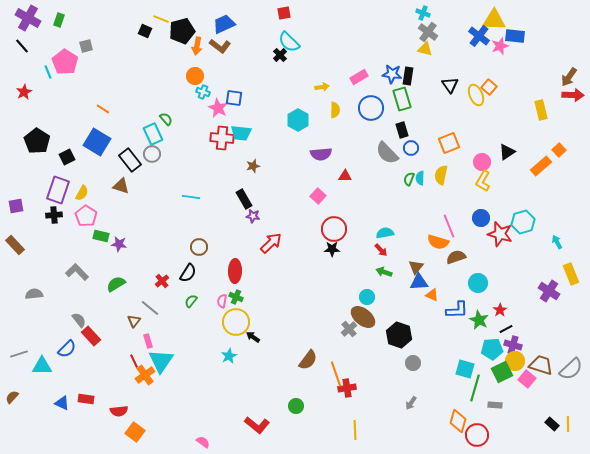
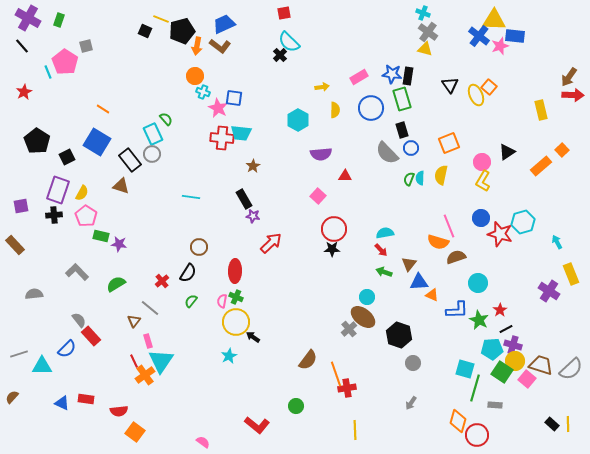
orange square at (559, 150): moved 3 px right
brown star at (253, 166): rotated 16 degrees counterclockwise
purple square at (16, 206): moved 5 px right
brown triangle at (416, 267): moved 7 px left, 3 px up
green square at (502, 372): rotated 30 degrees counterclockwise
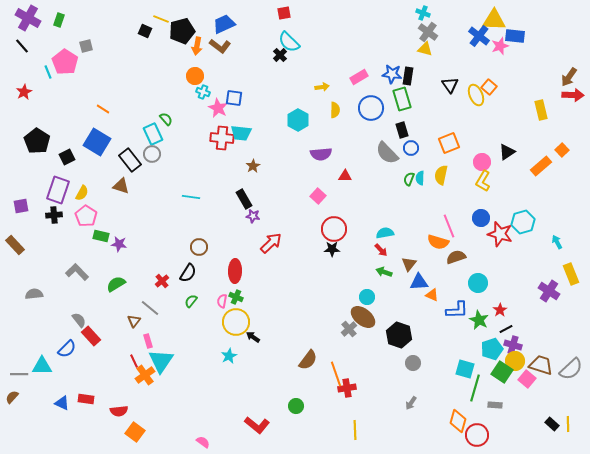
cyan pentagon at (492, 349): rotated 15 degrees counterclockwise
gray line at (19, 354): moved 20 px down; rotated 18 degrees clockwise
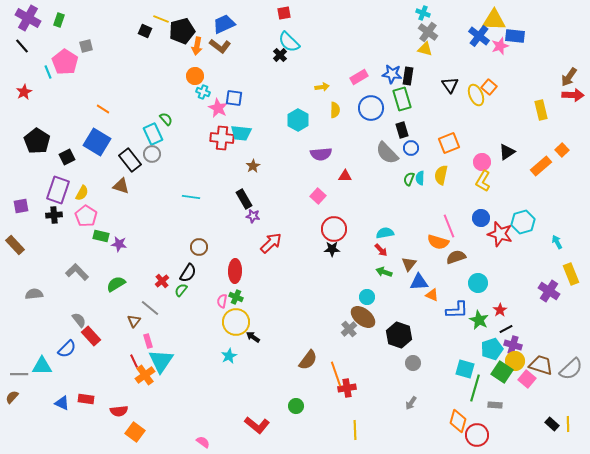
green semicircle at (191, 301): moved 10 px left, 11 px up
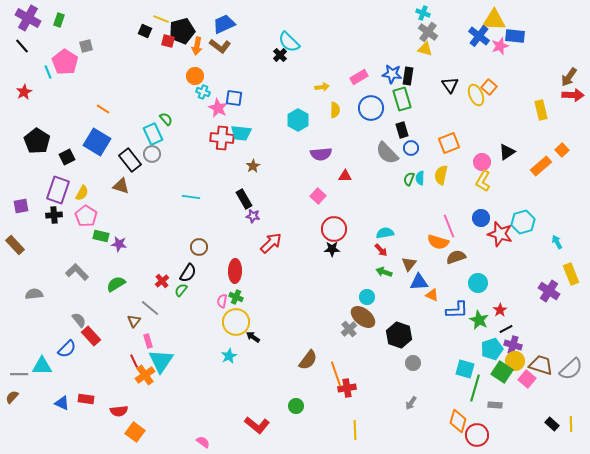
red square at (284, 13): moved 116 px left, 28 px down; rotated 24 degrees clockwise
yellow line at (568, 424): moved 3 px right
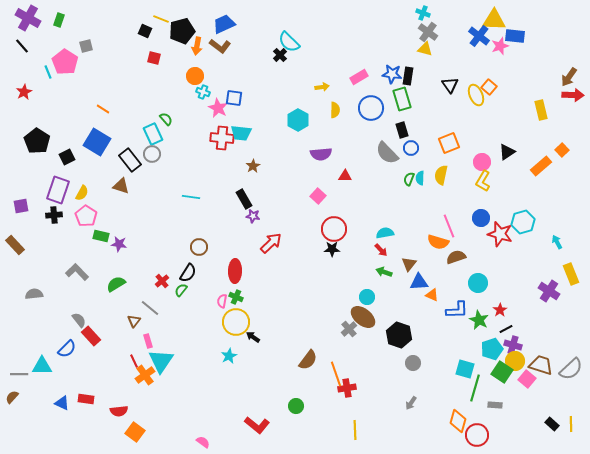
red square at (168, 41): moved 14 px left, 17 px down
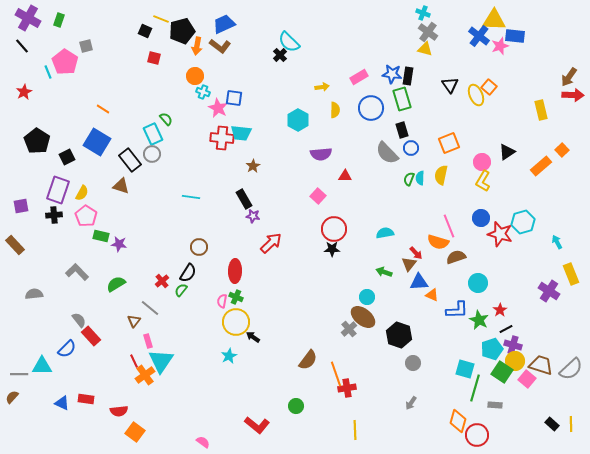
red arrow at (381, 250): moved 35 px right, 3 px down
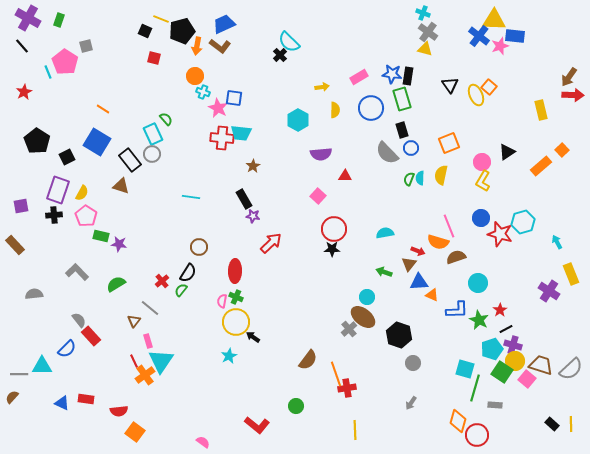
red arrow at (416, 253): moved 2 px right, 2 px up; rotated 24 degrees counterclockwise
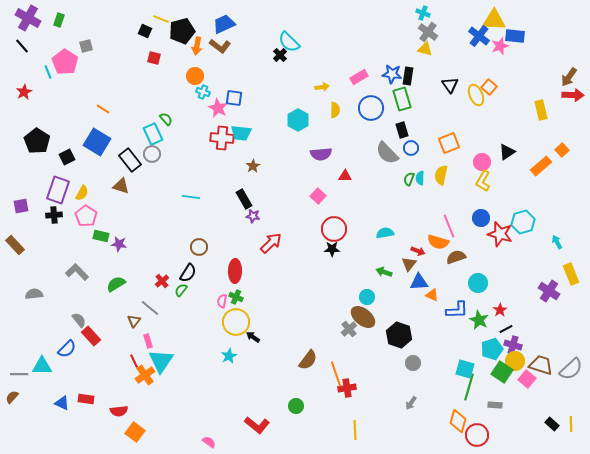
green line at (475, 388): moved 6 px left, 1 px up
pink semicircle at (203, 442): moved 6 px right
